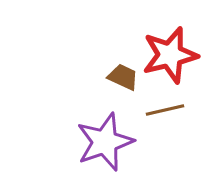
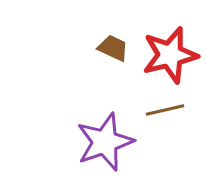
brown trapezoid: moved 10 px left, 29 px up
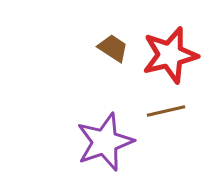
brown trapezoid: rotated 8 degrees clockwise
brown line: moved 1 px right, 1 px down
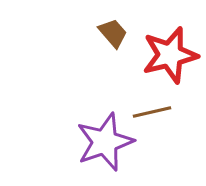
brown trapezoid: moved 15 px up; rotated 16 degrees clockwise
brown line: moved 14 px left, 1 px down
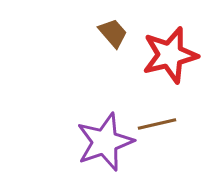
brown line: moved 5 px right, 12 px down
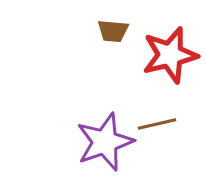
brown trapezoid: moved 2 px up; rotated 136 degrees clockwise
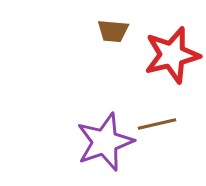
red star: moved 2 px right
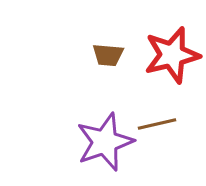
brown trapezoid: moved 5 px left, 24 px down
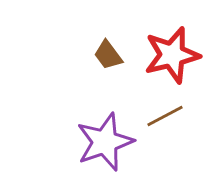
brown trapezoid: rotated 48 degrees clockwise
brown line: moved 8 px right, 8 px up; rotated 15 degrees counterclockwise
